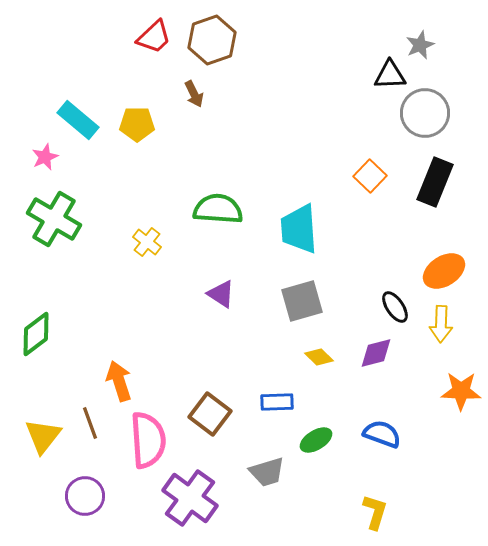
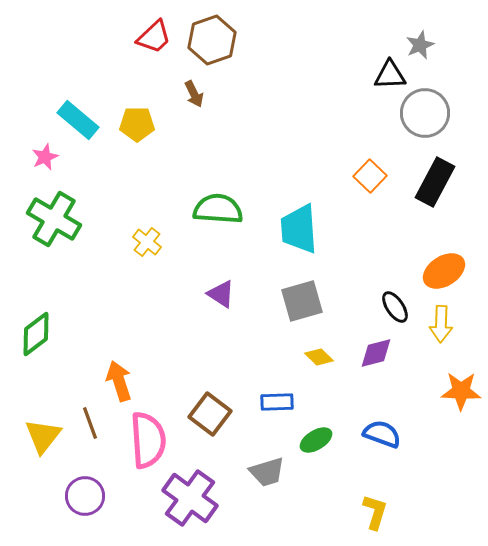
black rectangle: rotated 6 degrees clockwise
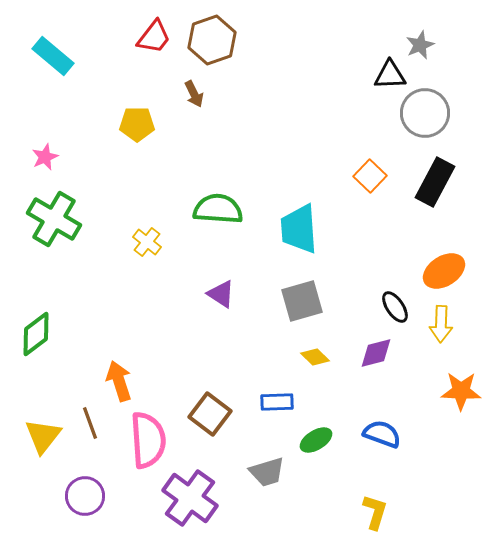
red trapezoid: rotated 9 degrees counterclockwise
cyan rectangle: moved 25 px left, 64 px up
yellow diamond: moved 4 px left
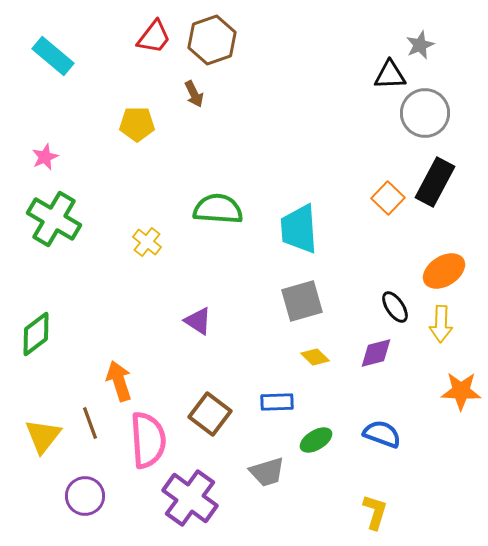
orange square: moved 18 px right, 22 px down
purple triangle: moved 23 px left, 27 px down
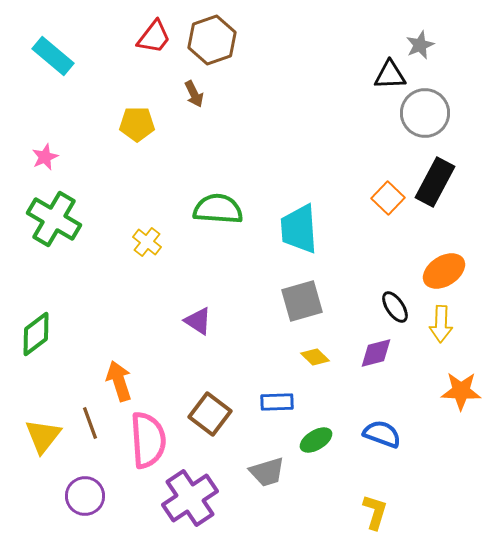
purple cross: rotated 20 degrees clockwise
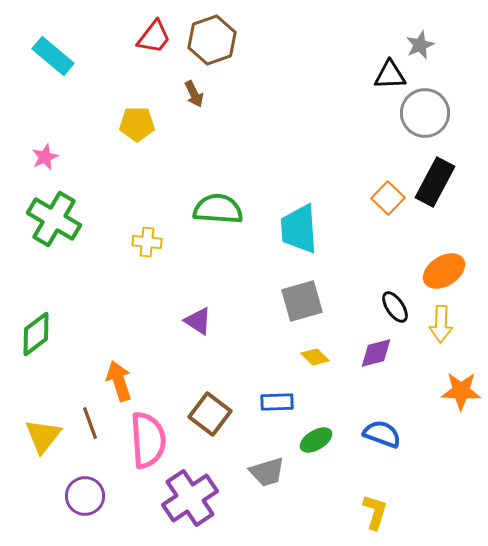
yellow cross: rotated 32 degrees counterclockwise
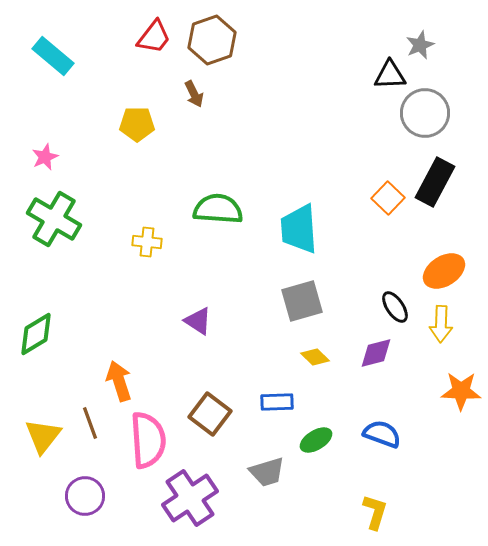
green diamond: rotated 6 degrees clockwise
